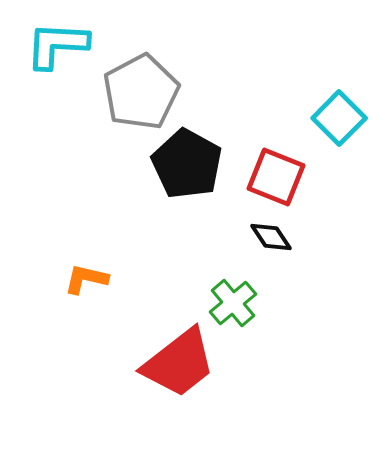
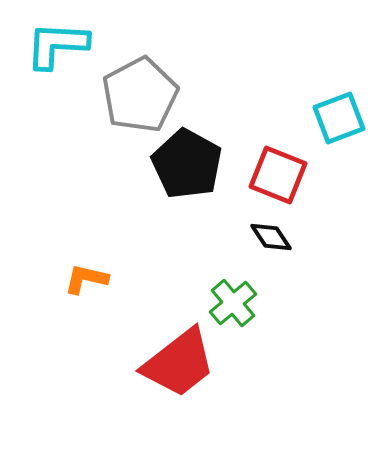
gray pentagon: moved 1 px left, 3 px down
cyan square: rotated 24 degrees clockwise
red square: moved 2 px right, 2 px up
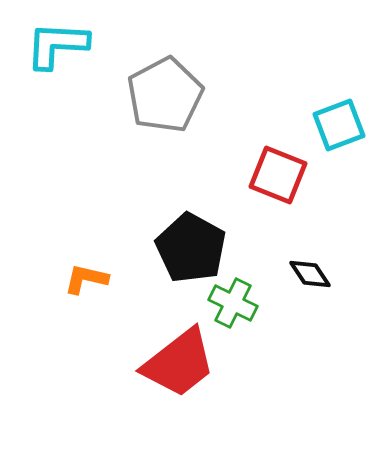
gray pentagon: moved 25 px right
cyan square: moved 7 px down
black pentagon: moved 4 px right, 84 px down
black diamond: moved 39 px right, 37 px down
green cross: rotated 24 degrees counterclockwise
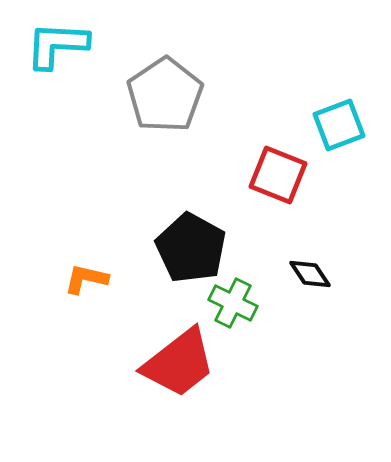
gray pentagon: rotated 6 degrees counterclockwise
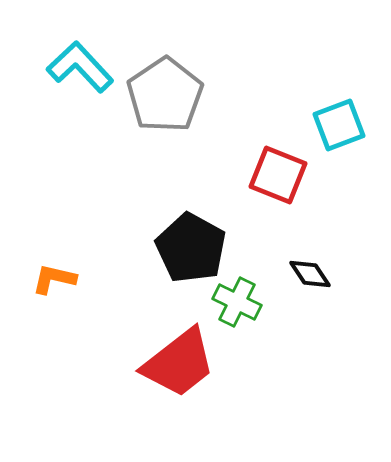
cyan L-shape: moved 23 px right, 22 px down; rotated 44 degrees clockwise
orange L-shape: moved 32 px left
green cross: moved 4 px right, 1 px up
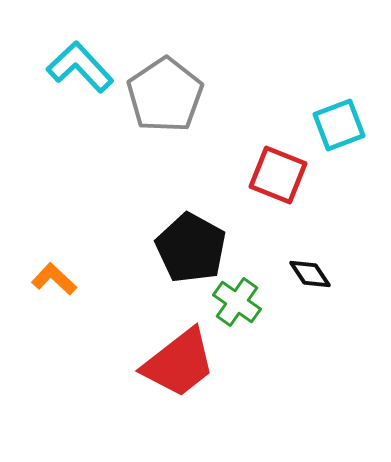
orange L-shape: rotated 30 degrees clockwise
green cross: rotated 9 degrees clockwise
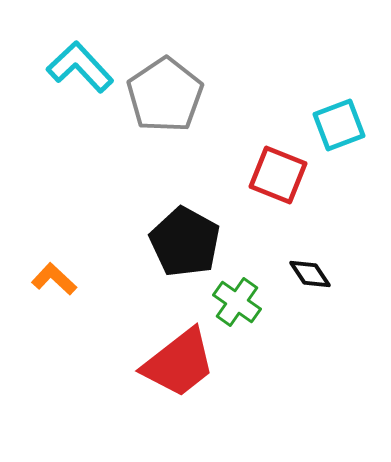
black pentagon: moved 6 px left, 6 px up
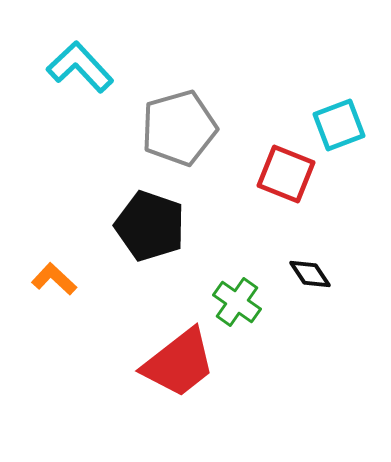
gray pentagon: moved 14 px right, 33 px down; rotated 18 degrees clockwise
red square: moved 8 px right, 1 px up
black pentagon: moved 35 px left, 16 px up; rotated 10 degrees counterclockwise
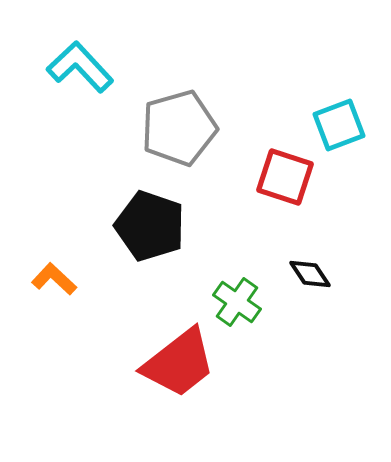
red square: moved 1 px left, 3 px down; rotated 4 degrees counterclockwise
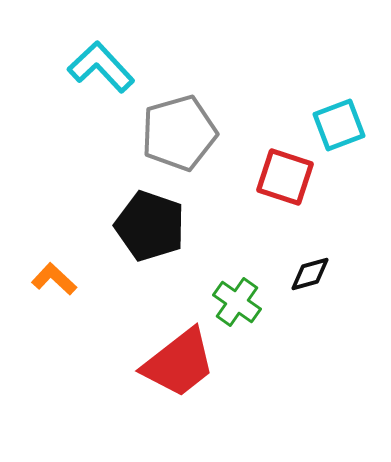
cyan L-shape: moved 21 px right
gray pentagon: moved 5 px down
black diamond: rotated 72 degrees counterclockwise
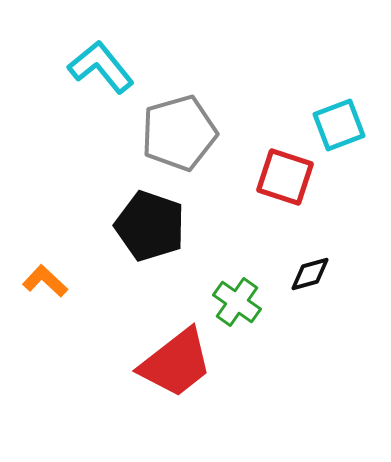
cyan L-shape: rotated 4 degrees clockwise
orange L-shape: moved 9 px left, 2 px down
red trapezoid: moved 3 px left
